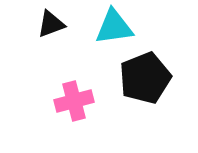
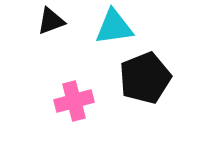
black triangle: moved 3 px up
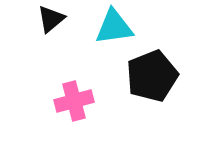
black triangle: moved 2 px up; rotated 20 degrees counterclockwise
black pentagon: moved 7 px right, 2 px up
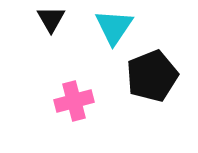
black triangle: rotated 20 degrees counterclockwise
cyan triangle: rotated 48 degrees counterclockwise
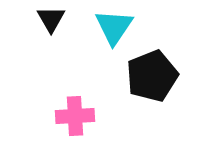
pink cross: moved 1 px right, 15 px down; rotated 12 degrees clockwise
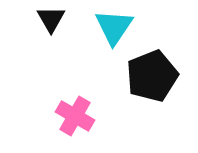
pink cross: rotated 33 degrees clockwise
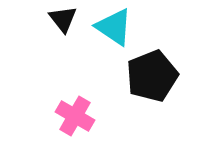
black triangle: moved 12 px right; rotated 8 degrees counterclockwise
cyan triangle: rotated 30 degrees counterclockwise
